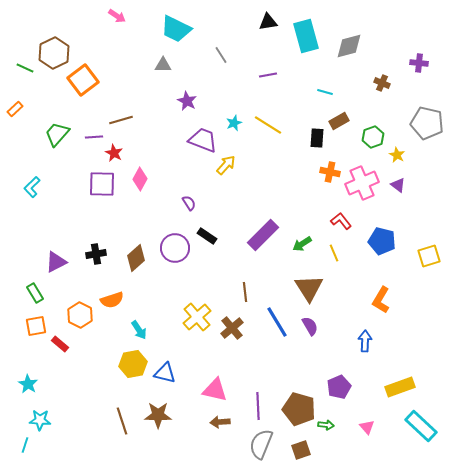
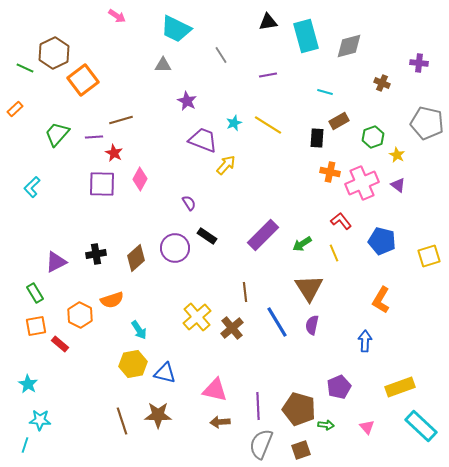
purple semicircle at (310, 326): moved 2 px right, 1 px up; rotated 138 degrees counterclockwise
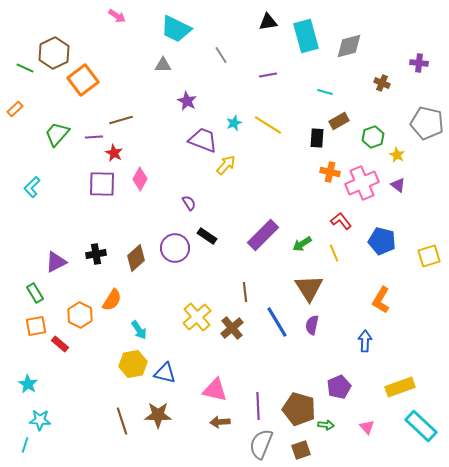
orange semicircle at (112, 300): rotated 40 degrees counterclockwise
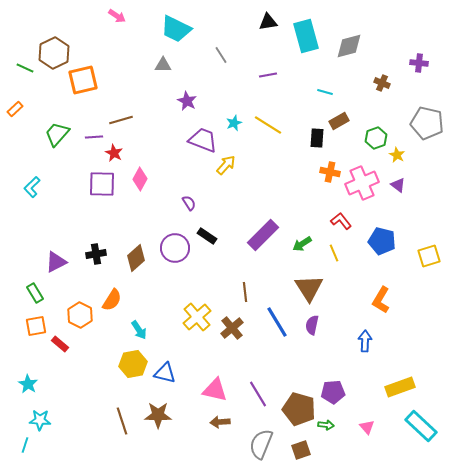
orange square at (83, 80): rotated 24 degrees clockwise
green hexagon at (373, 137): moved 3 px right, 1 px down
purple pentagon at (339, 387): moved 6 px left, 5 px down; rotated 20 degrees clockwise
purple line at (258, 406): moved 12 px up; rotated 28 degrees counterclockwise
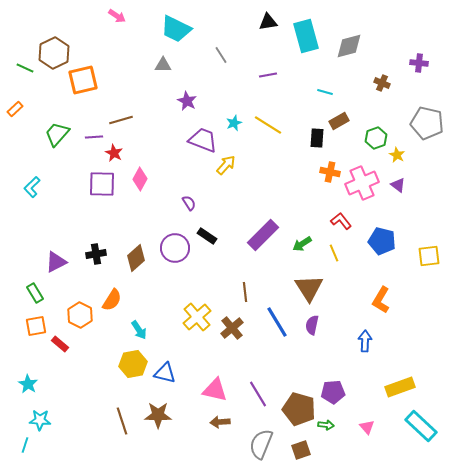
yellow square at (429, 256): rotated 10 degrees clockwise
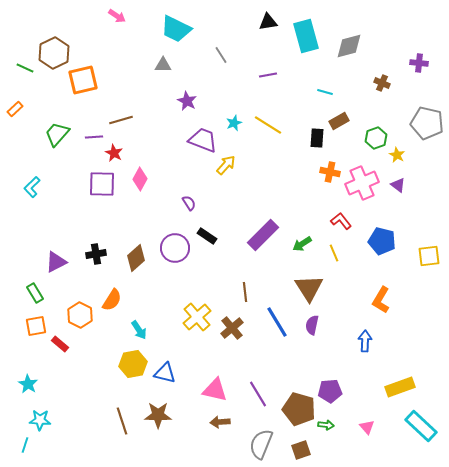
purple pentagon at (333, 392): moved 3 px left, 1 px up
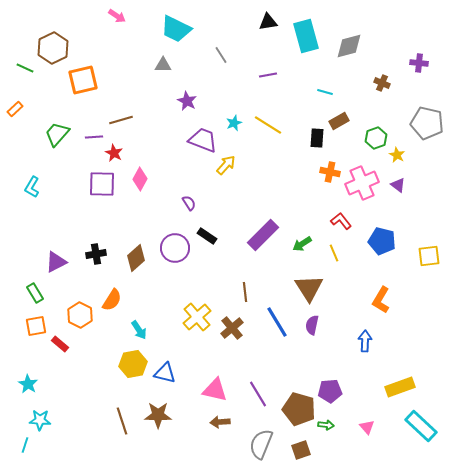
brown hexagon at (54, 53): moved 1 px left, 5 px up
cyan L-shape at (32, 187): rotated 15 degrees counterclockwise
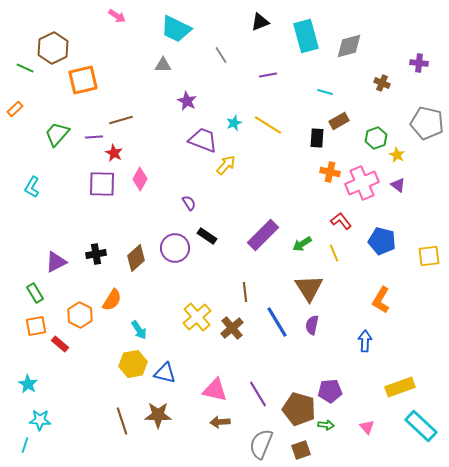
black triangle at (268, 22): moved 8 px left; rotated 12 degrees counterclockwise
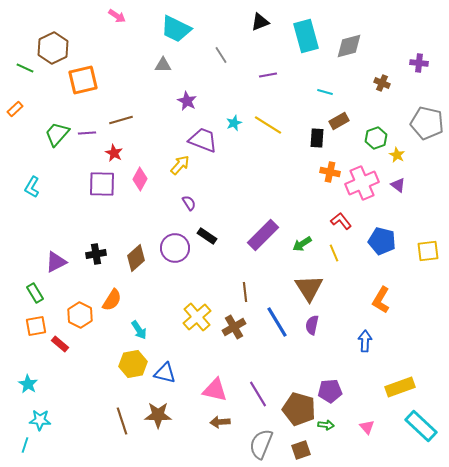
purple line at (94, 137): moved 7 px left, 4 px up
yellow arrow at (226, 165): moved 46 px left
yellow square at (429, 256): moved 1 px left, 5 px up
brown cross at (232, 328): moved 2 px right, 1 px up; rotated 10 degrees clockwise
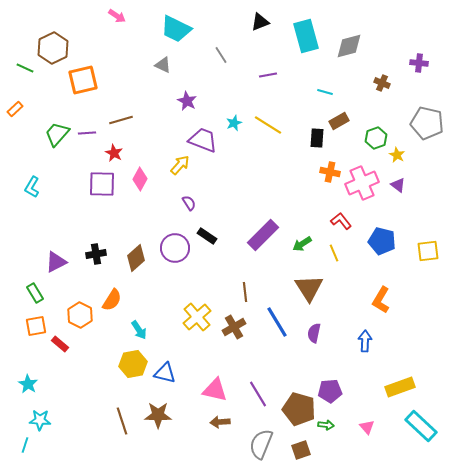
gray triangle at (163, 65): rotated 24 degrees clockwise
purple semicircle at (312, 325): moved 2 px right, 8 px down
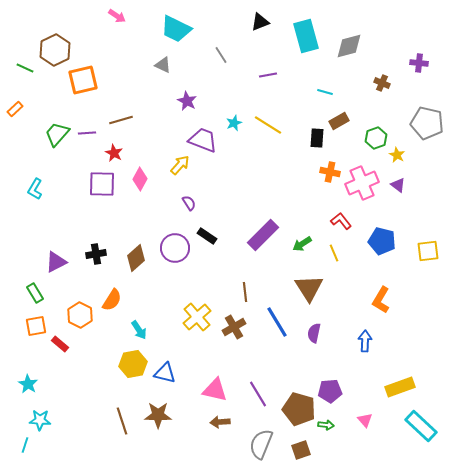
brown hexagon at (53, 48): moved 2 px right, 2 px down
cyan L-shape at (32, 187): moved 3 px right, 2 px down
pink triangle at (367, 427): moved 2 px left, 7 px up
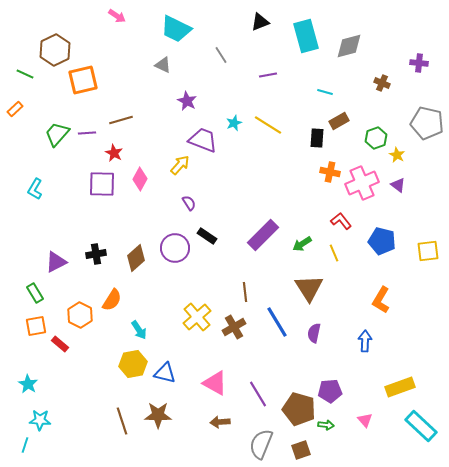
green line at (25, 68): moved 6 px down
pink triangle at (215, 390): moved 7 px up; rotated 16 degrees clockwise
